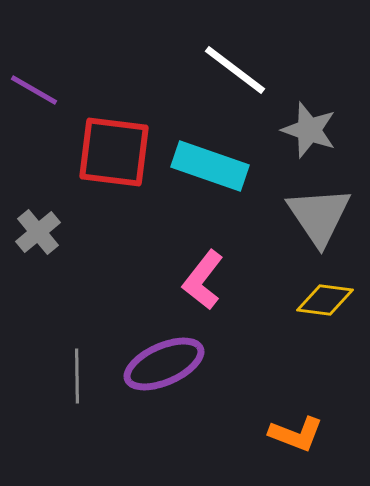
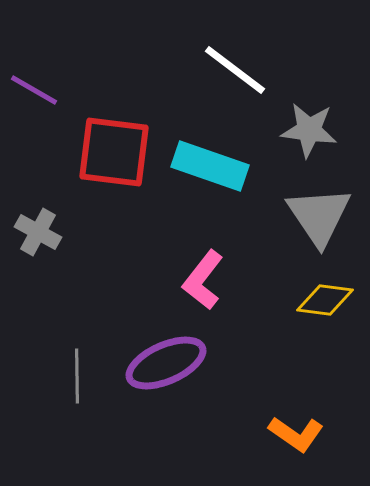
gray star: rotated 12 degrees counterclockwise
gray cross: rotated 21 degrees counterclockwise
purple ellipse: moved 2 px right, 1 px up
orange L-shape: rotated 14 degrees clockwise
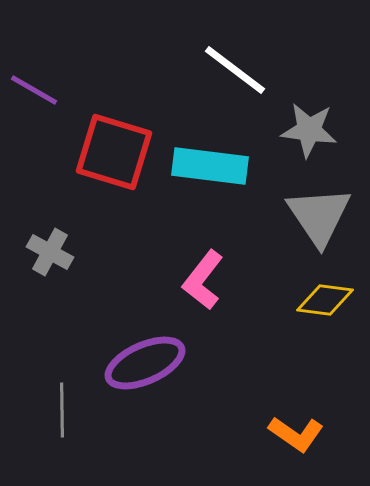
red square: rotated 10 degrees clockwise
cyan rectangle: rotated 12 degrees counterclockwise
gray cross: moved 12 px right, 20 px down
purple ellipse: moved 21 px left
gray line: moved 15 px left, 34 px down
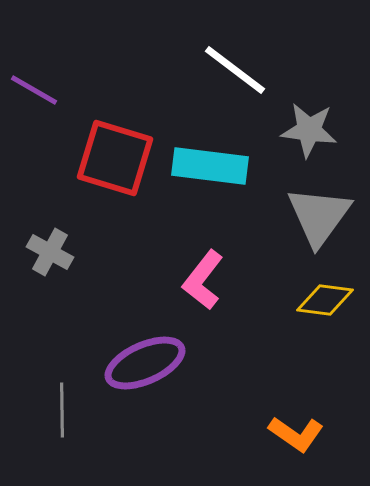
red square: moved 1 px right, 6 px down
gray triangle: rotated 10 degrees clockwise
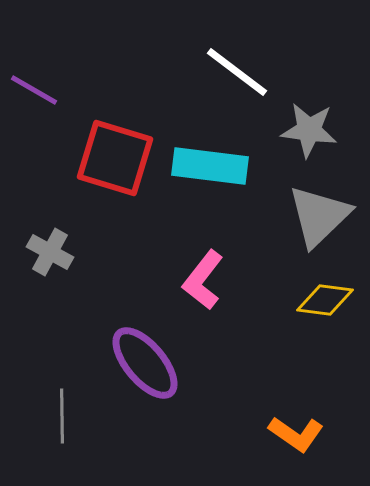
white line: moved 2 px right, 2 px down
gray triangle: rotated 10 degrees clockwise
purple ellipse: rotated 74 degrees clockwise
gray line: moved 6 px down
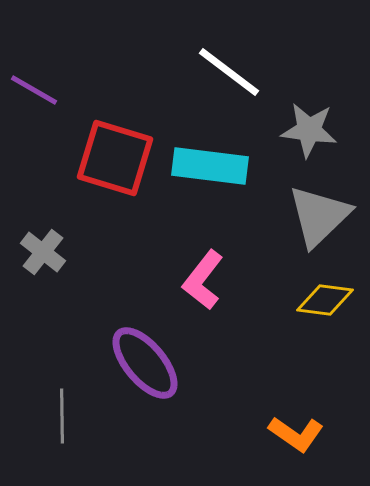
white line: moved 8 px left
gray cross: moved 7 px left; rotated 9 degrees clockwise
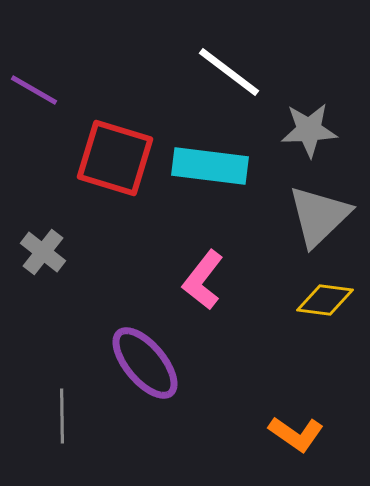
gray star: rotated 10 degrees counterclockwise
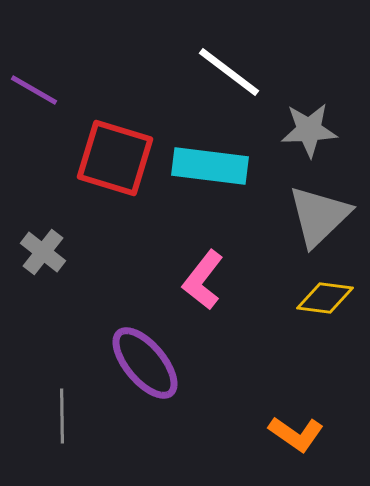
yellow diamond: moved 2 px up
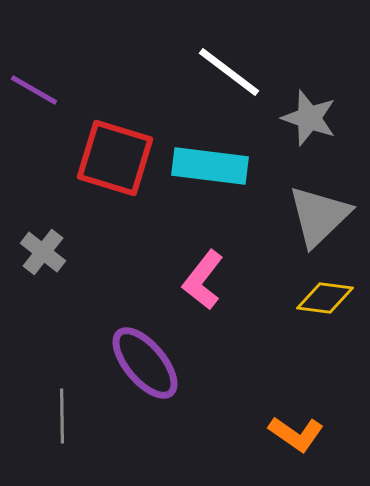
gray star: moved 12 px up; rotated 22 degrees clockwise
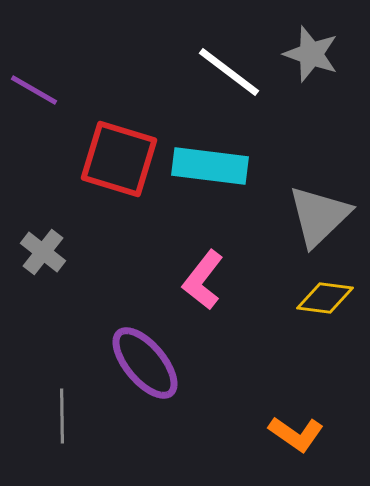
gray star: moved 2 px right, 64 px up
red square: moved 4 px right, 1 px down
